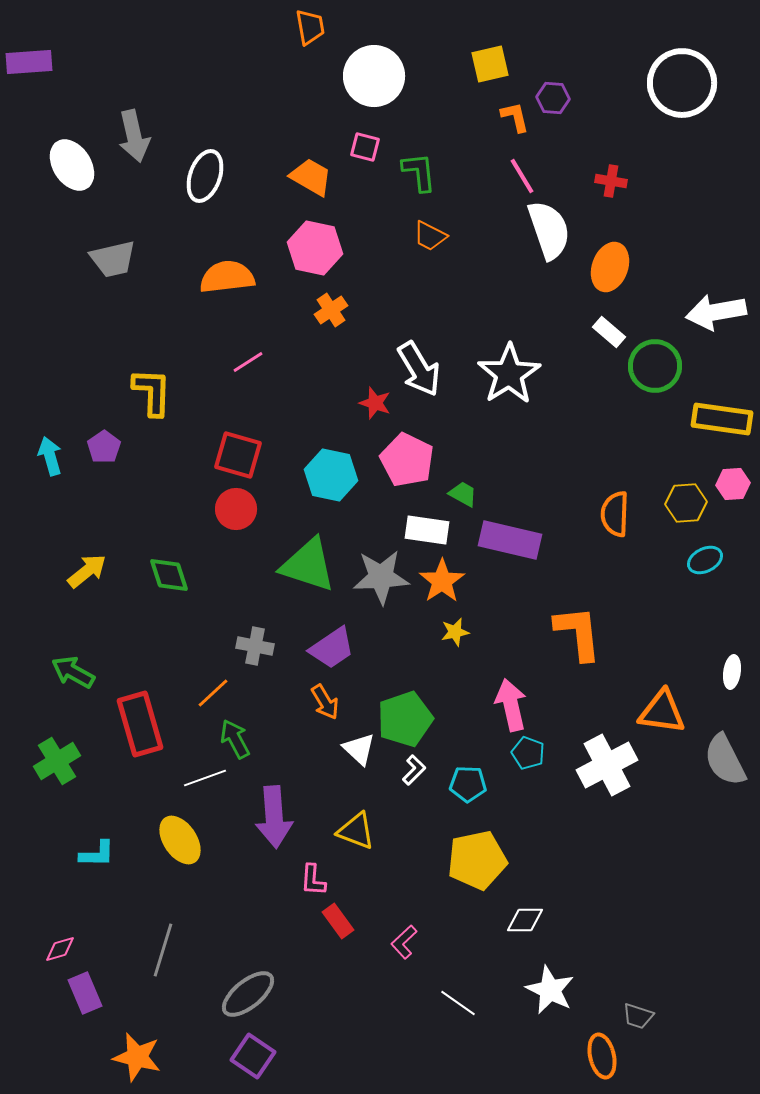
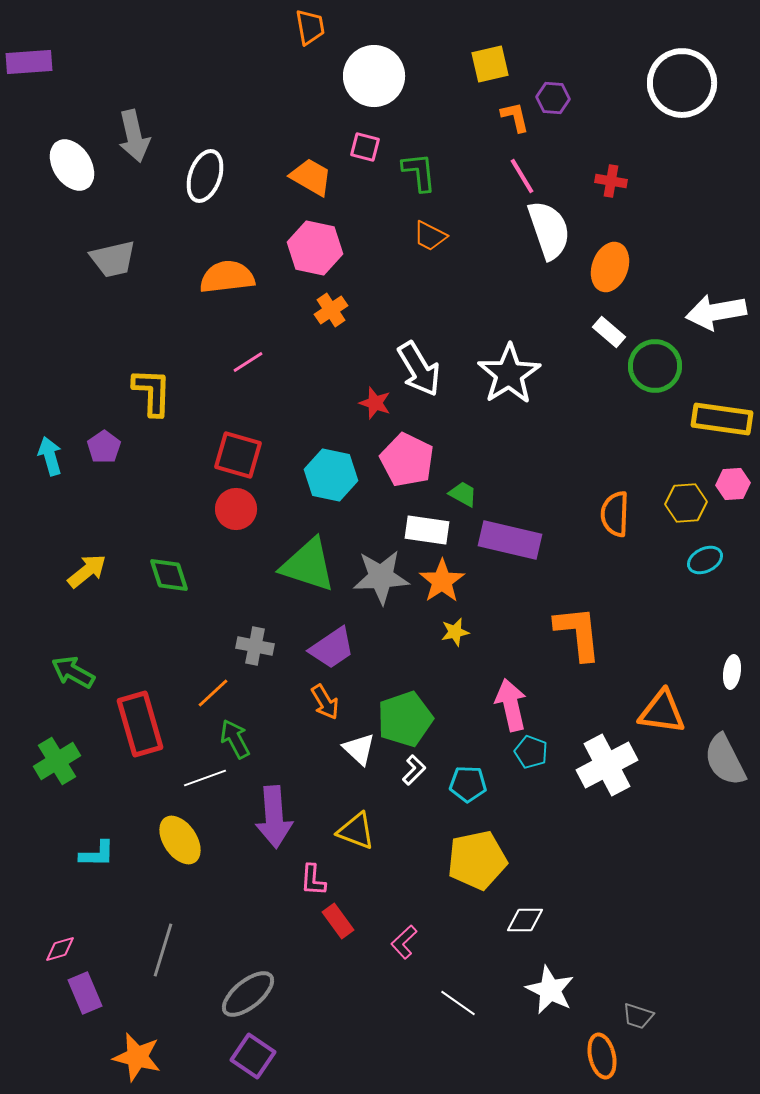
cyan pentagon at (528, 753): moved 3 px right, 1 px up
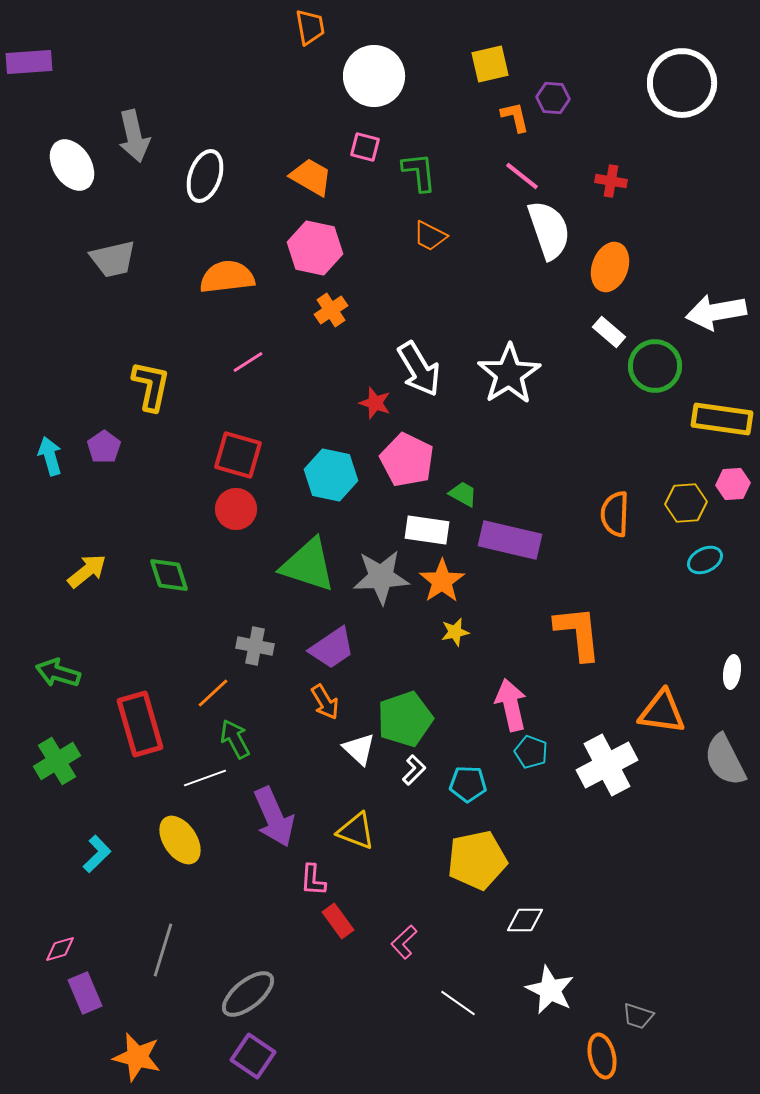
pink line at (522, 176): rotated 21 degrees counterclockwise
yellow L-shape at (152, 392): moved 1 px left, 6 px up; rotated 10 degrees clockwise
green arrow at (73, 672): moved 15 px left, 1 px down; rotated 12 degrees counterclockwise
purple arrow at (274, 817): rotated 20 degrees counterclockwise
cyan L-shape at (97, 854): rotated 45 degrees counterclockwise
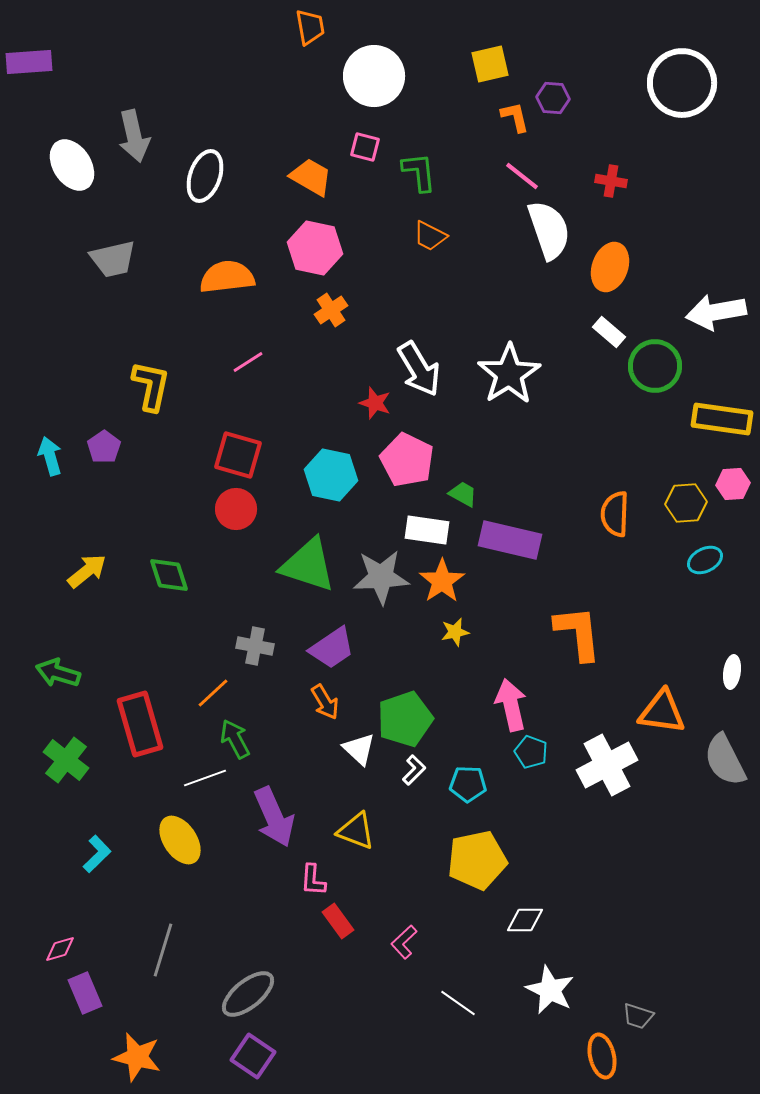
green cross at (57, 761): moved 9 px right, 1 px up; rotated 21 degrees counterclockwise
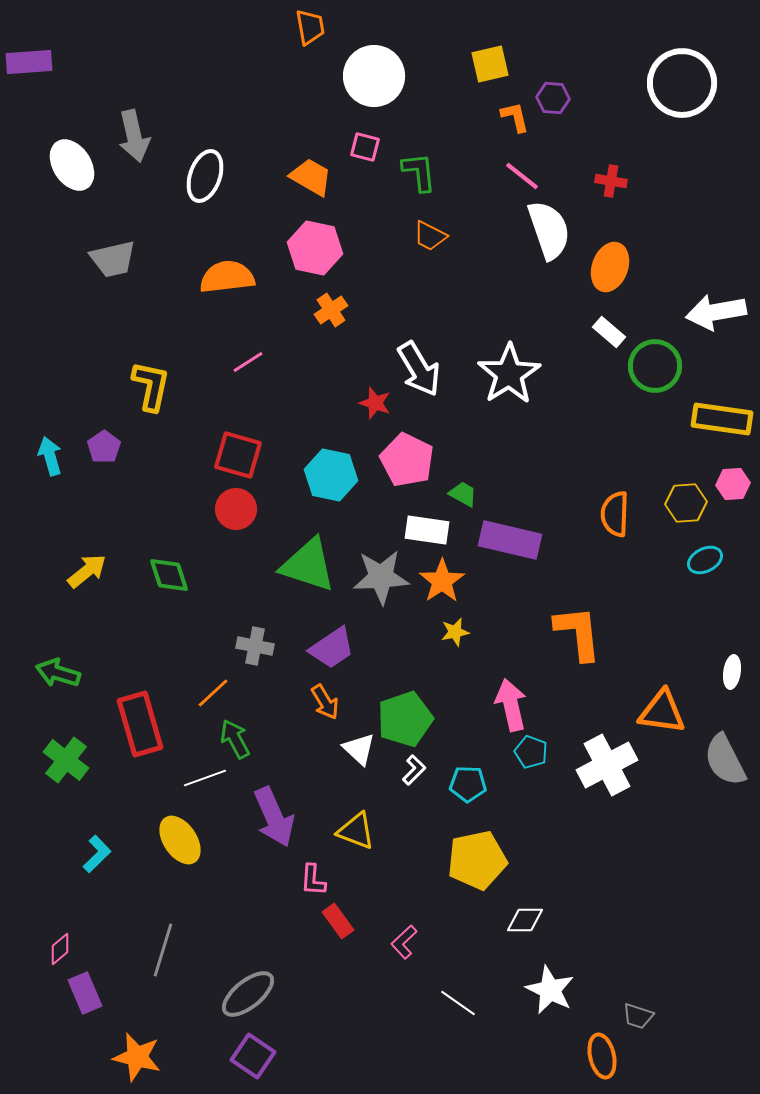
pink diamond at (60, 949): rotated 24 degrees counterclockwise
